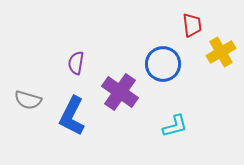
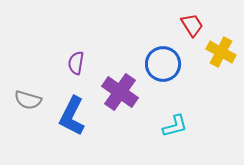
red trapezoid: rotated 25 degrees counterclockwise
yellow cross: rotated 32 degrees counterclockwise
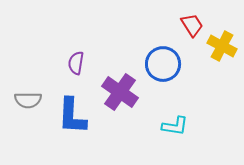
yellow cross: moved 1 px right, 6 px up
gray semicircle: rotated 16 degrees counterclockwise
blue L-shape: rotated 24 degrees counterclockwise
cyan L-shape: rotated 24 degrees clockwise
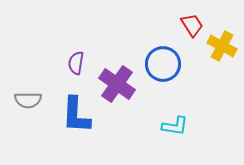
purple cross: moved 3 px left, 8 px up
blue L-shape: moved 4 px right, 1 px up
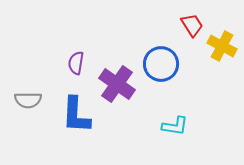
blue circle: moved 2 px left
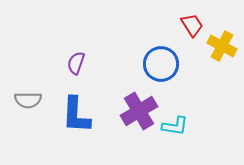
purple semicircle: rotated 10 degrees clockwise
purple cross: moved 22 px right, 27 px down; rotated 24 degrees clockwise
